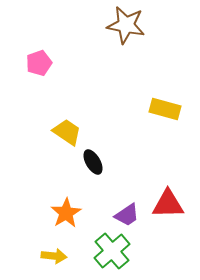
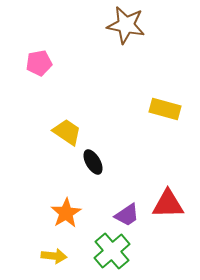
pink pentagon: rotated 10 degrees clockwise
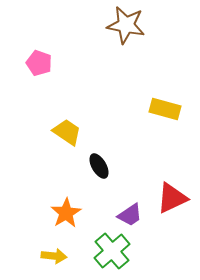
pink pentagon: rotated 30 degrees clockwise
black ellipse: moved 6 px right, 4 px down
red triangle: moved 4 px right, 6 px up; rotated 24 degrees counterclockwise
purple trapezoid: moved 3 px right
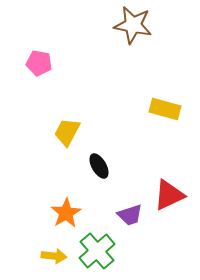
brown star: moved 7 px right
pink pentagon: rotated 10 degrees counterclockwise
yellow trapezoid: rotated 96 degrees counterclockwise
red triangle: moved 3 px left, 3 px up
purple trapezoid: rotated 16 degrees clockwise
green cross: moved 15 px left
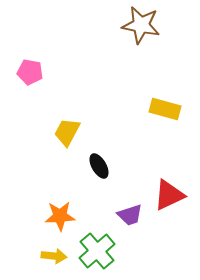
brown star: moved 8 px right
pink pentagon: moved 9 px left, 9 px down
orange star: moved 6 px left, 3 px down; rotated 28 degrees clockwise
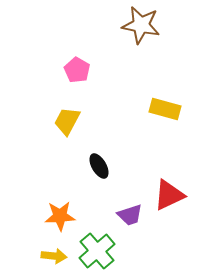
pink pentagon: moved 47 px right, 2 px up; rotated 20 degrees clockwise
yellow trapezoid: moved 11 px up
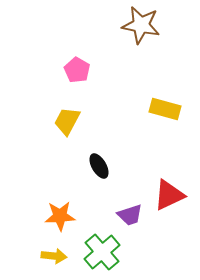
green cross: moved 5 px right, 1 px down
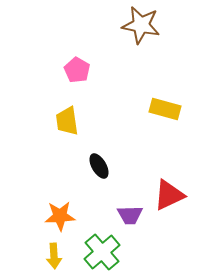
yellow trapezoid: rotated 36 degrees counterclockwise
purple trapezoid: rotated 16 degrees clockwise
yellow arrow: rotated 80 degrees clockwise
